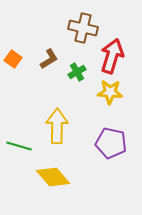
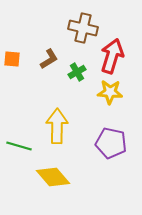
orange square: moved 1 px left; rotated 30 degrees counterclockwise
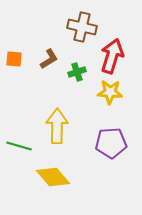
brown cross: moved 1 px left, 1 px up
orange square: moved 2 px right
green cross: rotated 12 degrees clockwise
purple pentagon: rotated 16 degrees counterclockwise
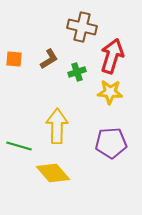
yellow diamond: moved 4 px up
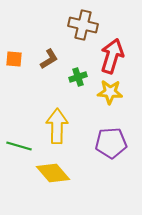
brown cross: moved 1 px right, 2 px up
green cross: moved 1 px right, 5 px down
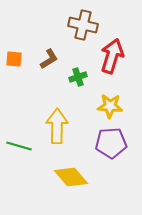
yellow star: moved 14 px down
yellow diamond: moved 18 px right, 4 px down
